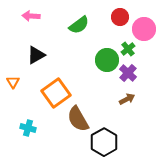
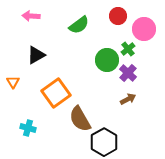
red circle: moved 2 px left, 1 px up
brown arrow: moved 1 px right
brown semicircle: moved 2 px right
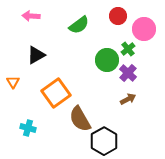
black hexagon: moved 1 px up
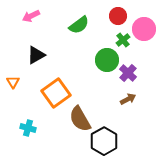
pink arrow: rotated 30 degrees counterclockwise
green cross: moved 5 px left, 9 px up
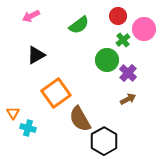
orange triangle: moved 31 px down
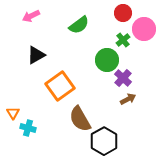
red circle: moved 5 px right, 3 px up
purple cross: moved 5 px left, 5 px down
orange square: moved 4 px right, 7 px up
